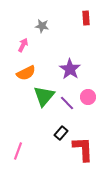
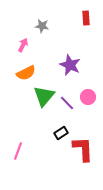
purple star: moved 4 px up; rotated 10 degrees counterclockwise
black rectangle: rotated 16 degrees clockwise
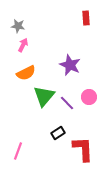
gray star: moved 24 px left
pink circle: moved 1 px right
black rectangle: moved 3 px left
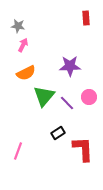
purple star: moved 1 px down; rotated 25 degrees counterclockwise
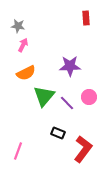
black rectangle: rotated 56 degrees clockwise
red L-shape: rotated 40 degrees clockwise
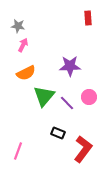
red rectangle: moved 2 px right
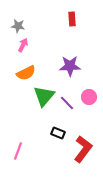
red rectangle: moved 16 px left, 1 px down
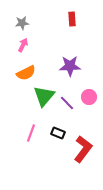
gray star: moved 4 px right, 3 px up; rotated 16 degrees counterclockwise
pink line: moved 13 px right, 18 px up
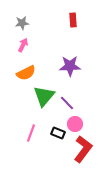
red rectangle: moved 1 px right, 1 px down
pink circle: moved 14 px left, 27 px down
